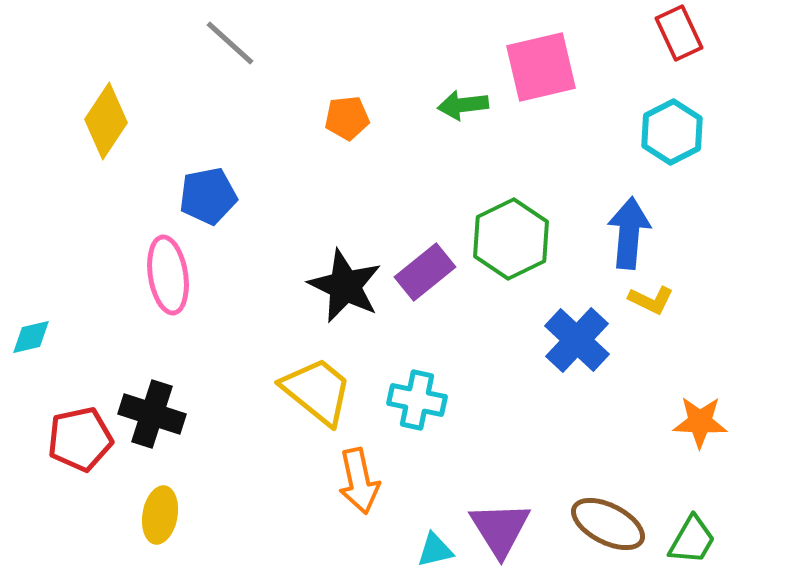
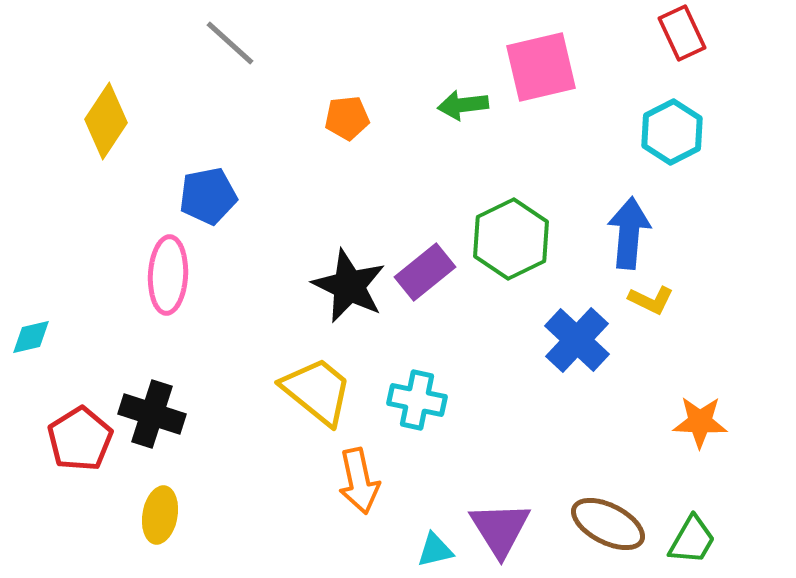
red rectangle: moved 3 px right
pink ellipse: rotated 12 degrees clockwise
black star: moved 4 px right
red pentagon: rotated 20 degrees counterclockwise
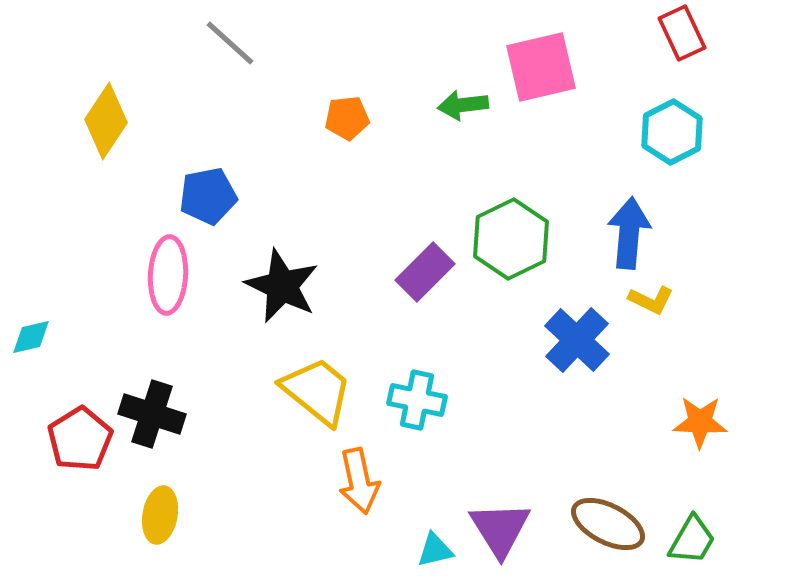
purple rectangle: rotated 6 degrees counterclockwise
black star: moved 67 px left
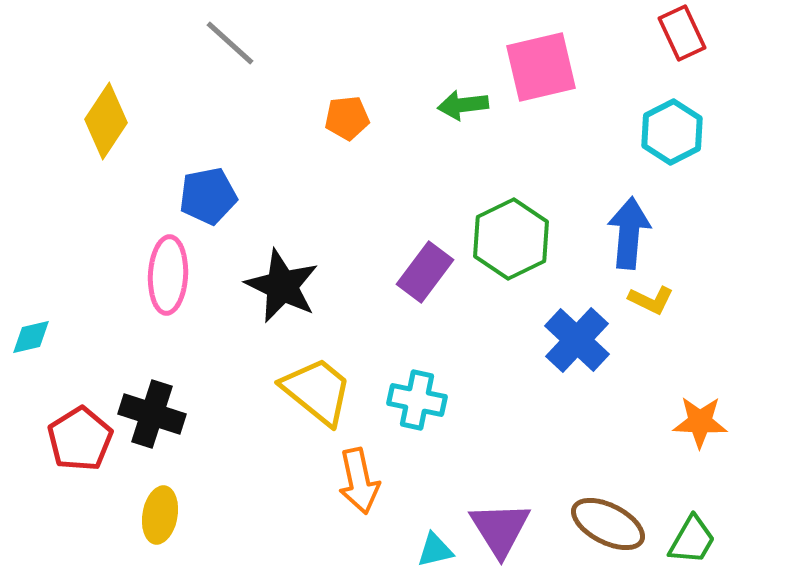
purple rectangle: rotated 8 degrees counterclockwise
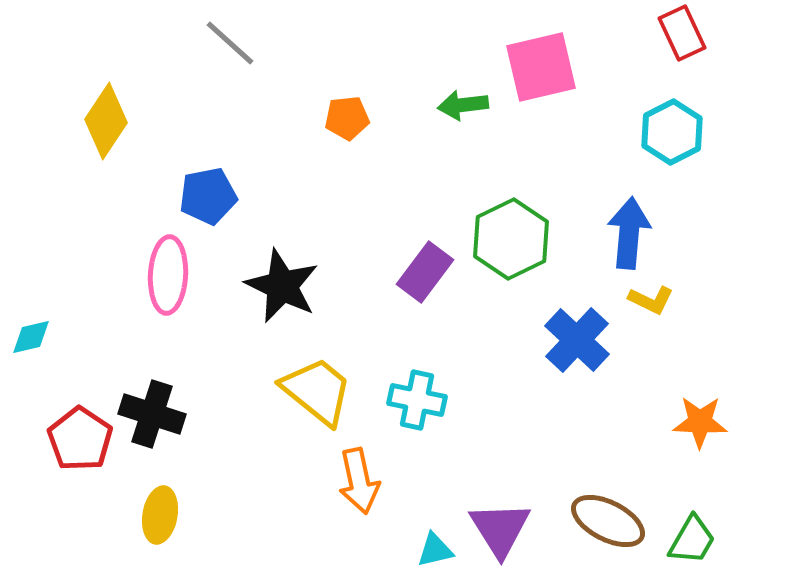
red pentagon: rotated 6 degrees counterclockwise
brown ellipse: moved 3 px up
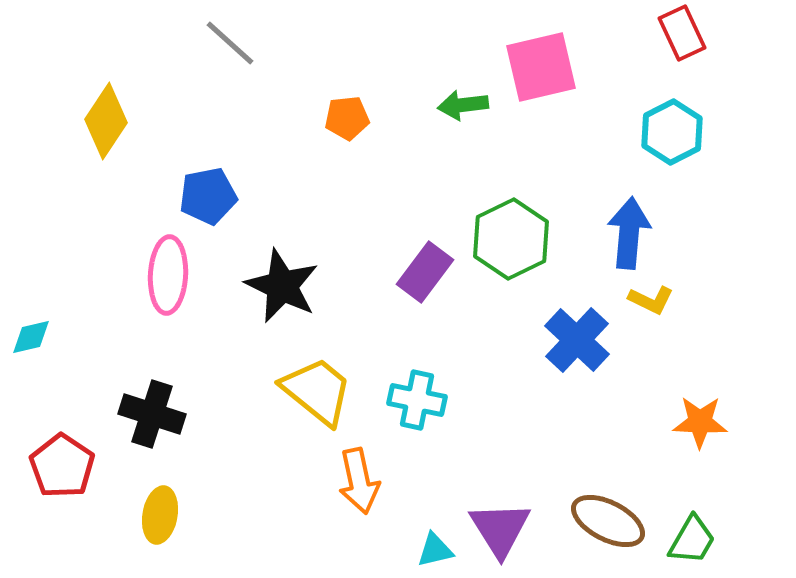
red pentagon: moved 18 px left, 27 px down
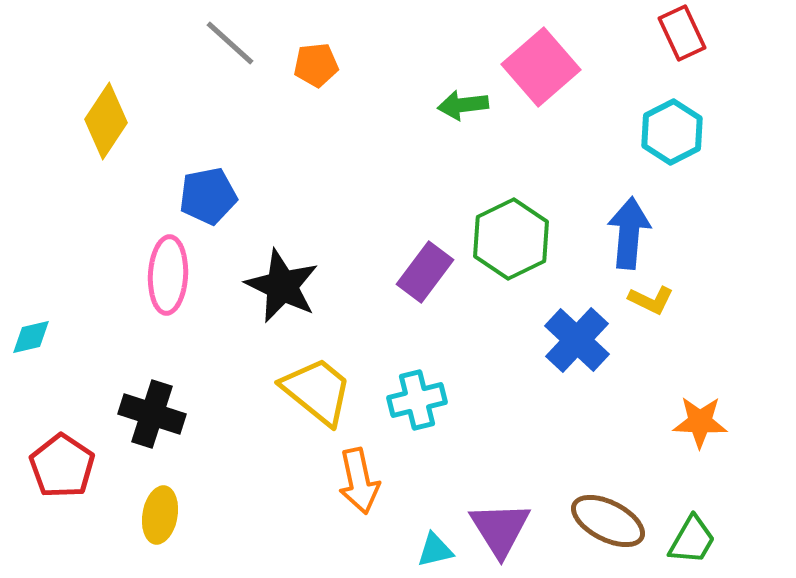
pink square: rotated 28 degrees counterclockwise
orange pentagon: moved 31 px left, 53 px up
cyan cross: rotated 26 degrees counterclockwise
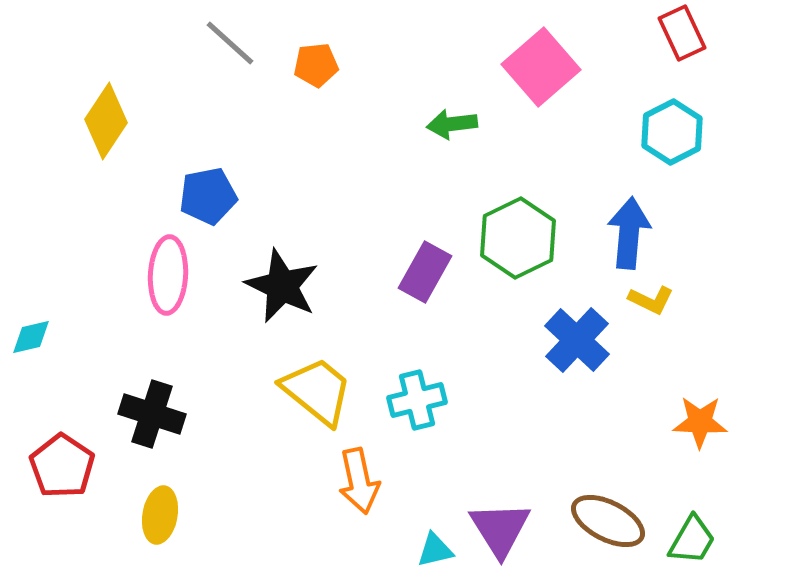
green arrow: moved 11 px left, 19 px down
green hexagon: moved 7 px right, 1 px up
purple rectangle: rotated 8 degrees counterclockwise
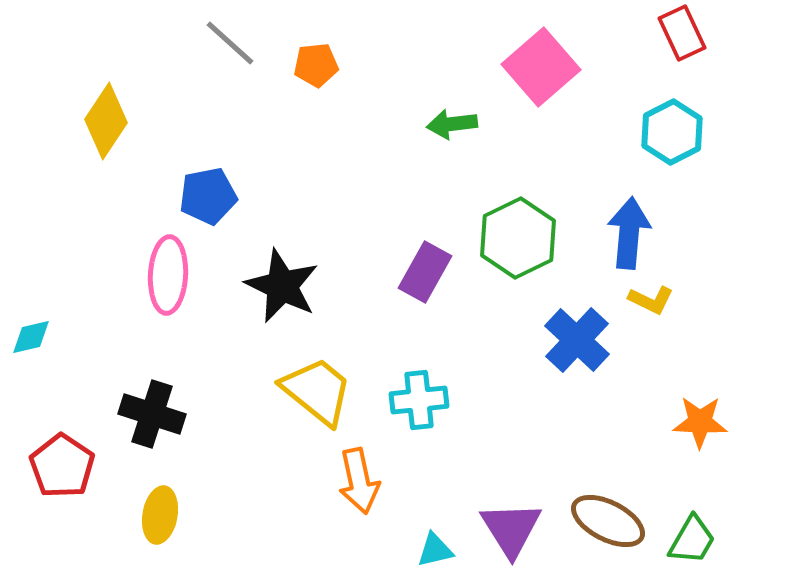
cyan cross: moved 2 px right; rotated 8 degrees clockwise
purple triangle: moved 11 px right
